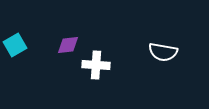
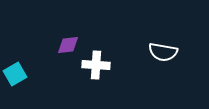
cyan square: moved 29 px down
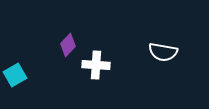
purple diamond: rotated 40 degrees counterclockwise
cyan square: moved 1 px down
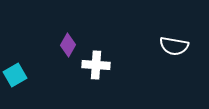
purple diamond: rotated 15 degrees counterclockwise
white semicircle: moved 11 px right, 6 px up
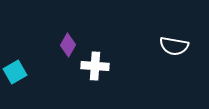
white cross: moved 1 px left, 1 px down
cyan square: moved 3 px up
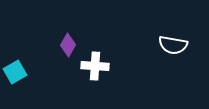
white semicircle: moved 1 px left, 1 px up
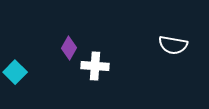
purple diamond: moved 1 px right, 3 px down
cyan square: rotated 15 degrees counterclockwise
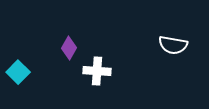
white cross: moved 2 px right, 5 px down
cyan square: moved 3 px right
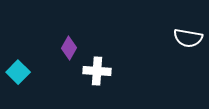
white semicircle: moved 15 px right, 7 px up
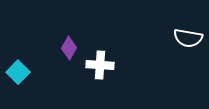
white cross: moved 3 px right, 6 px up
